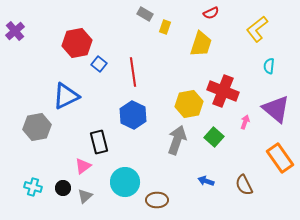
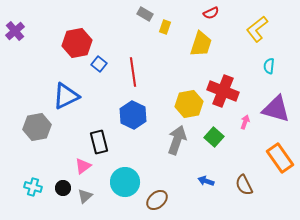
purple triangle: rotated 24 degrees counterclockwise
brown ellipse: rotated 40 degrees counterclockwise
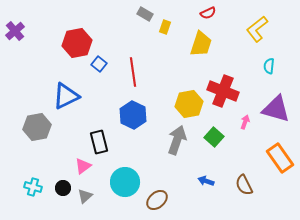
red semicircle: moved 3 px left
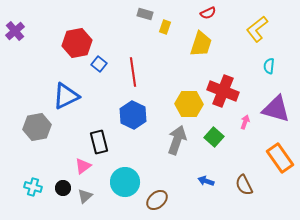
gray rectangle: rotated 14 degrees counterclockwise
yellow hexagon: rotated 12 degrees clockwise
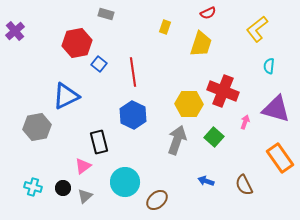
gray rectangle: moved 39 px left
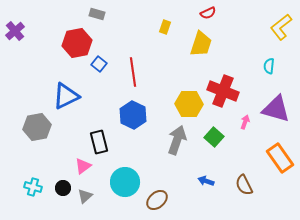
gray rectangle: moved 9 px left
yellow L-shape: moved 24 px right, 2 px up
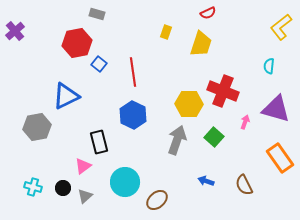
yellow rectangle: moved 1 px right, 5 px down
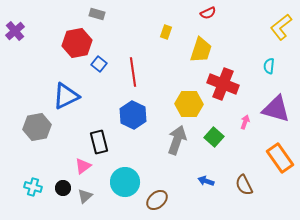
yellow trapezoid: moved 6 px down
red cross: moved 7 px up
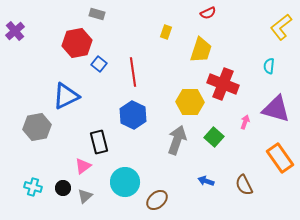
yellow hexagon: moved 1 px right, 2 px up
